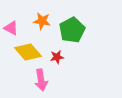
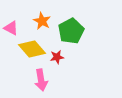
orange star: rotated 18 degrees clockwise
green pentagon: moved 1 px left, 1 px down
yellow diamond: moved 4 px right, 3 px up
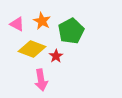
pink triangle: moved 6 px right, 4 px up
yellow diamond: rotated 28 degrees counterclockwise
red star: moved 1 px left, 1 px up; rotated 24 degrees counterclockwise
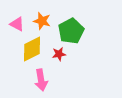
orange star: rotated 12 degrees counterclockwise
yellow diamond: rotated 48 degrees counterclockwise
red star: moved 3 px right, 2 px up; rotated 24 degrees clockwise
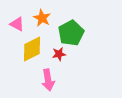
orange star: moved 3 px up; rotated 12 degrees clockwise
green pentagon: moved 2 px down
pink arrow: moved 7 px right
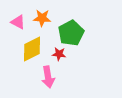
orange star: rotated 24 degrees counterclockwise
pink triangle: moved 1 px right, 2 px up
red star: rotated 16 degrees clockwise
pink arrow: moved 3 px up
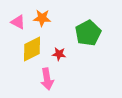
green pentagon: moved 17 px right
pink arrow: moved 1 px left, 2 px down
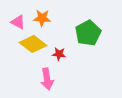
yellow diamond: moved 1 px right, 5 px up; rotated 64 degrees clockwise
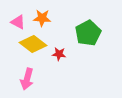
pink arrow: moved 20 px left; rotated 25 degrees clockwise
